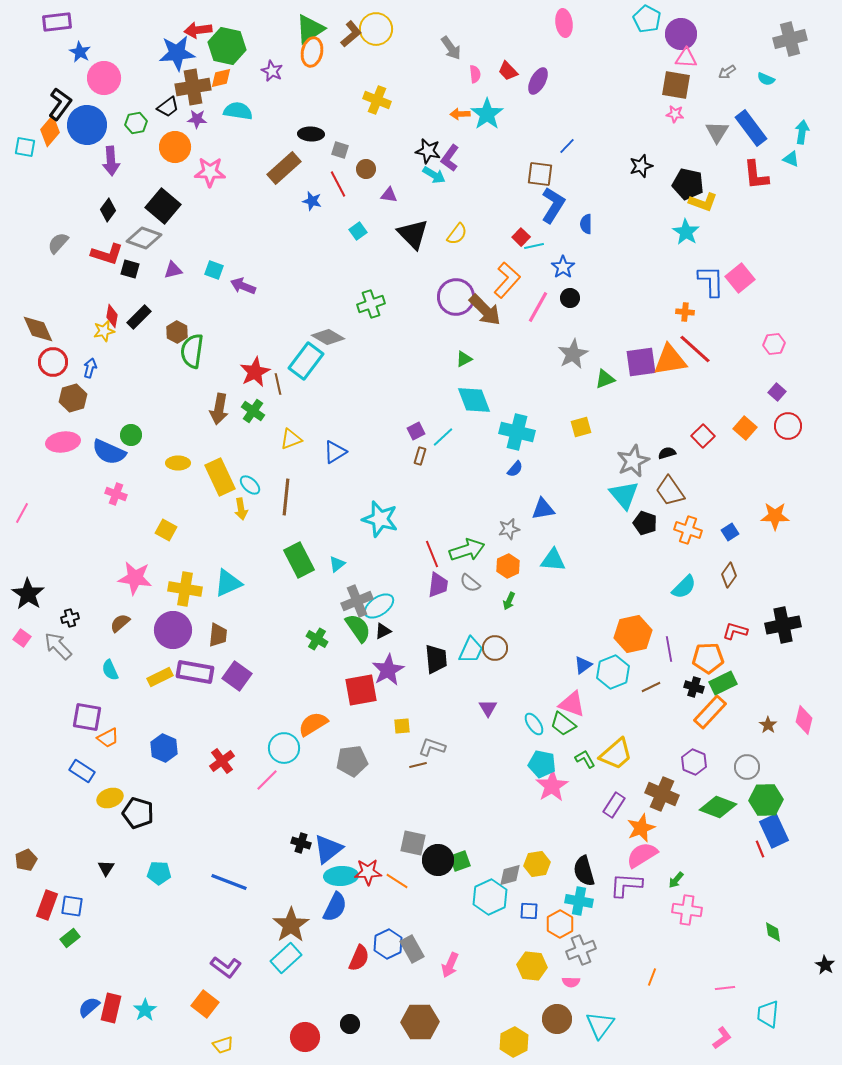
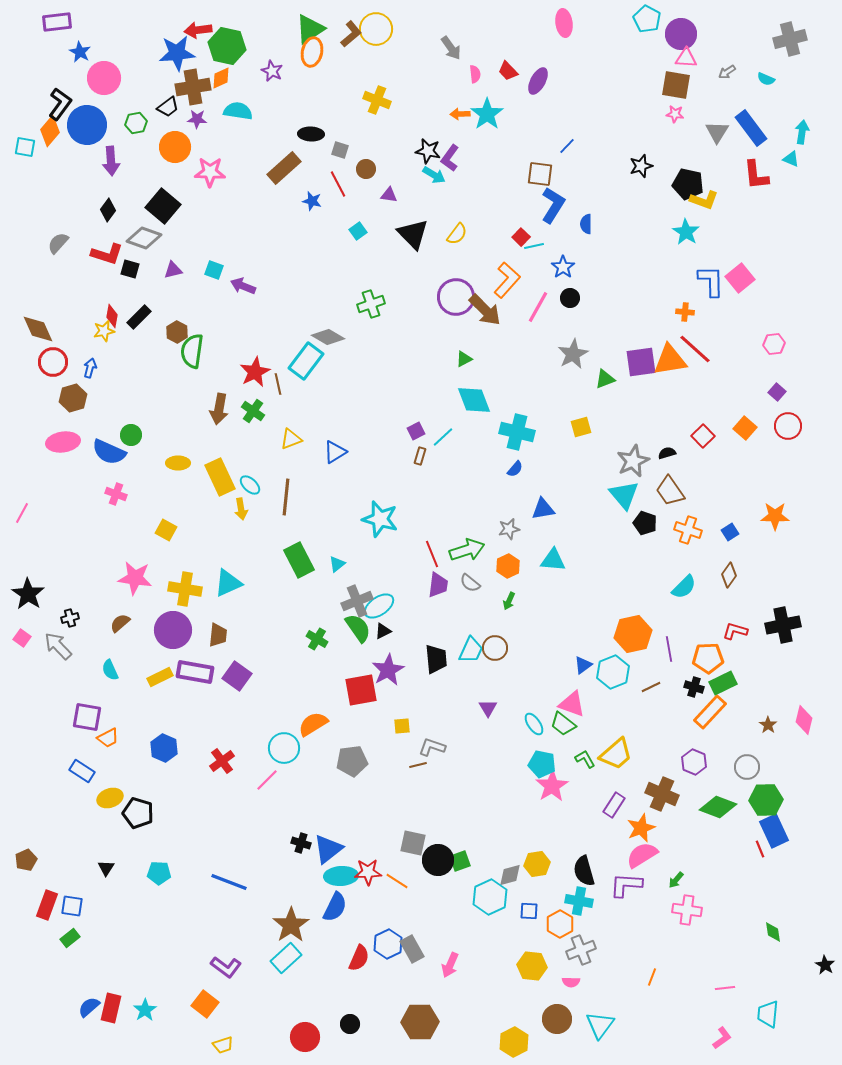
orange diamond at (221, 78): rotated 10 degrees counterclockwise
yellow L-shape at (703, 202): moved 1 px right, 2 px up
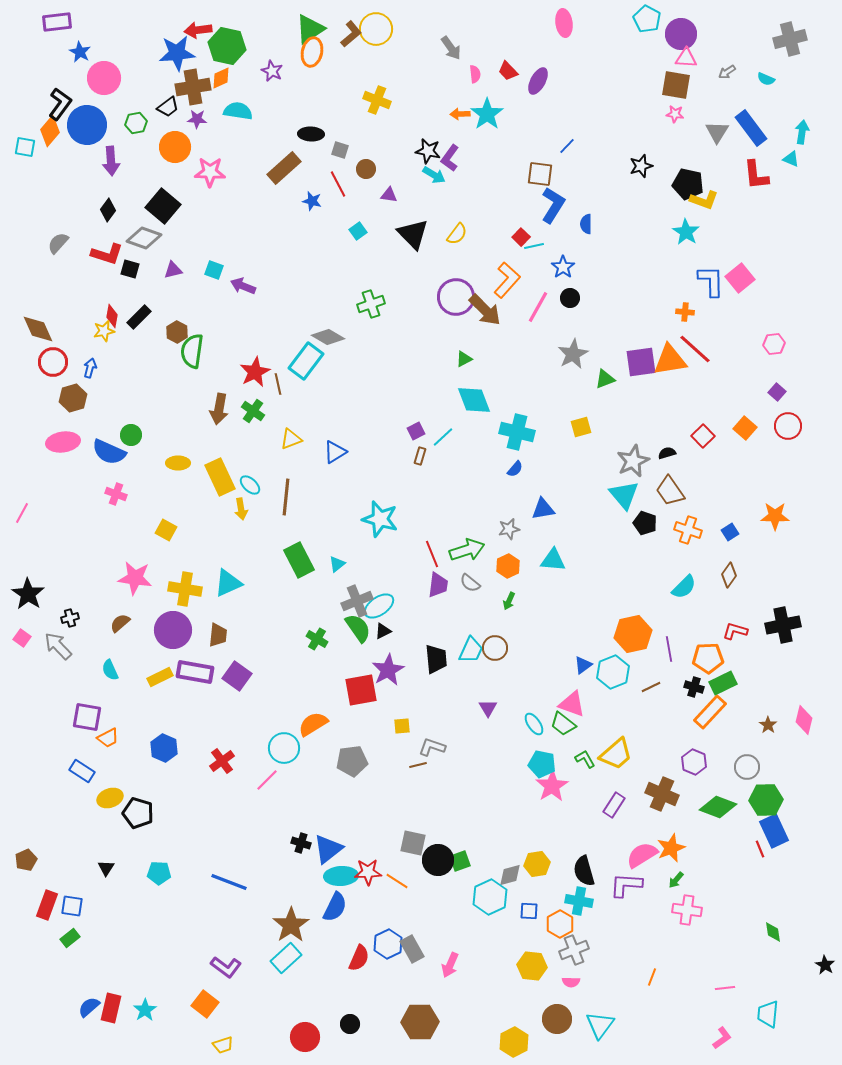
orange star at (641, 828): moved 30 px right, 20 px down
gray cross at (581, 950): moved 7 px left
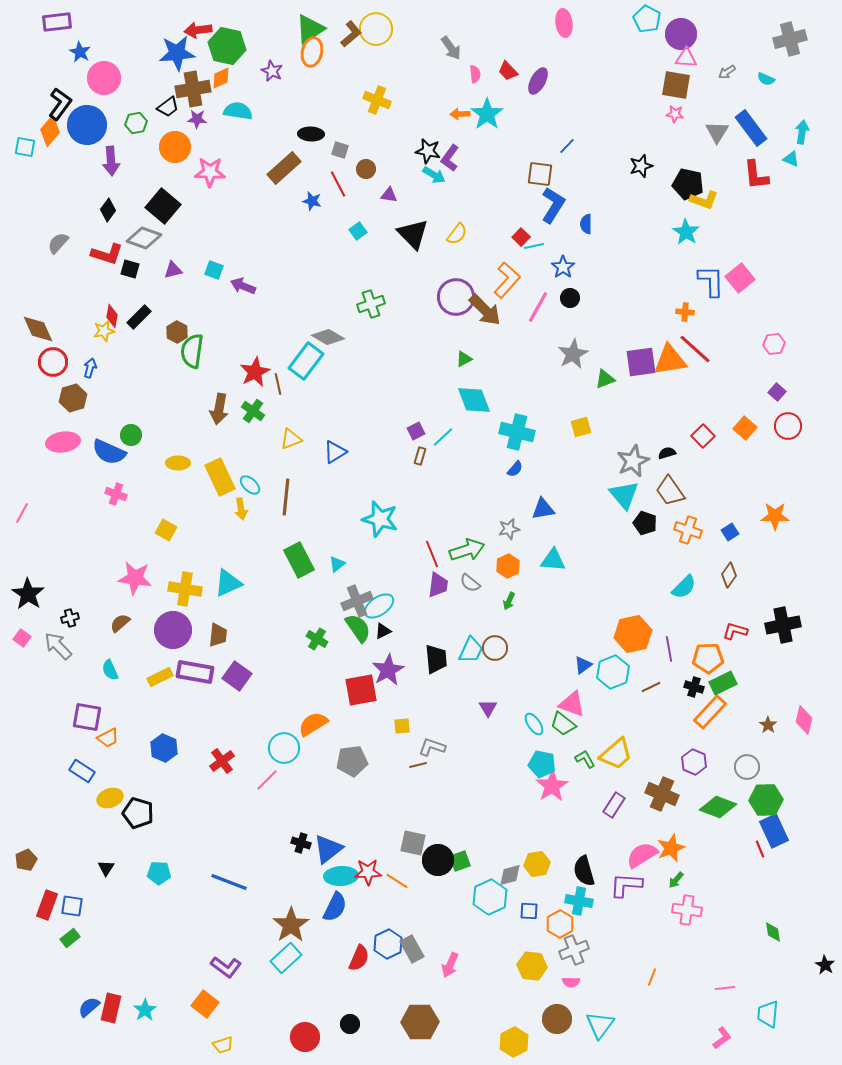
brown cross at (193, 87): moved 2 px down
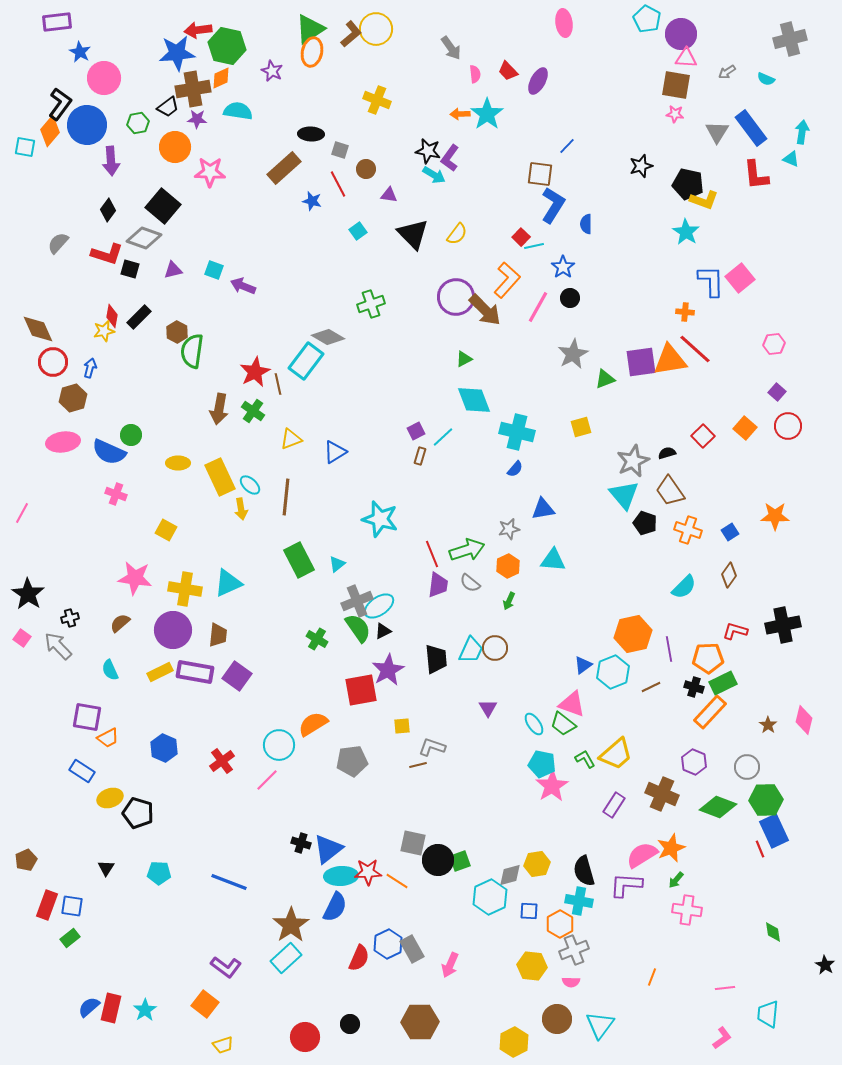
green hexagon at (136, 123): moved 2 px right
yellow rectangle at (160, 677): moved 5 px up
cyan circle at (284, 748): moved 5 px left, 3 px up
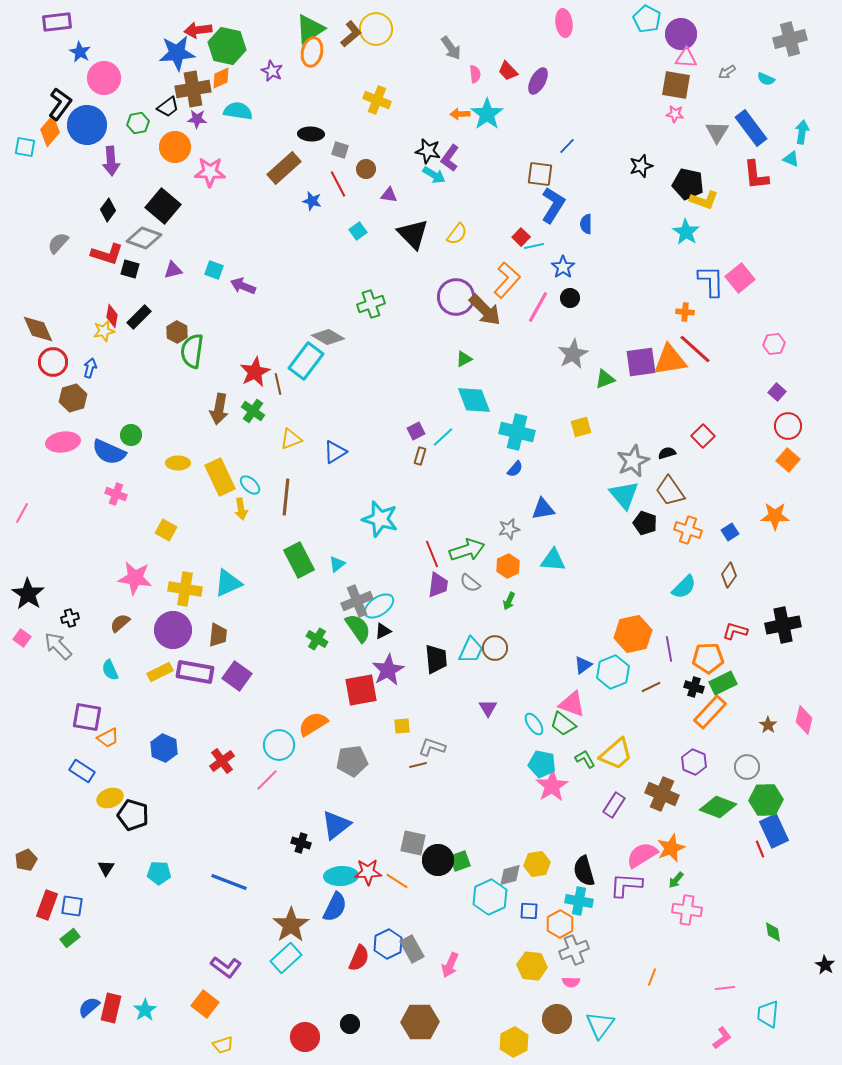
orange square at (745, 428): moved 43 px right, 32 px down
black pentagon at (138, 813): moved 5 px left, 2 px down
blue triangle at (328, 849): moved 8 px right, 24 px up
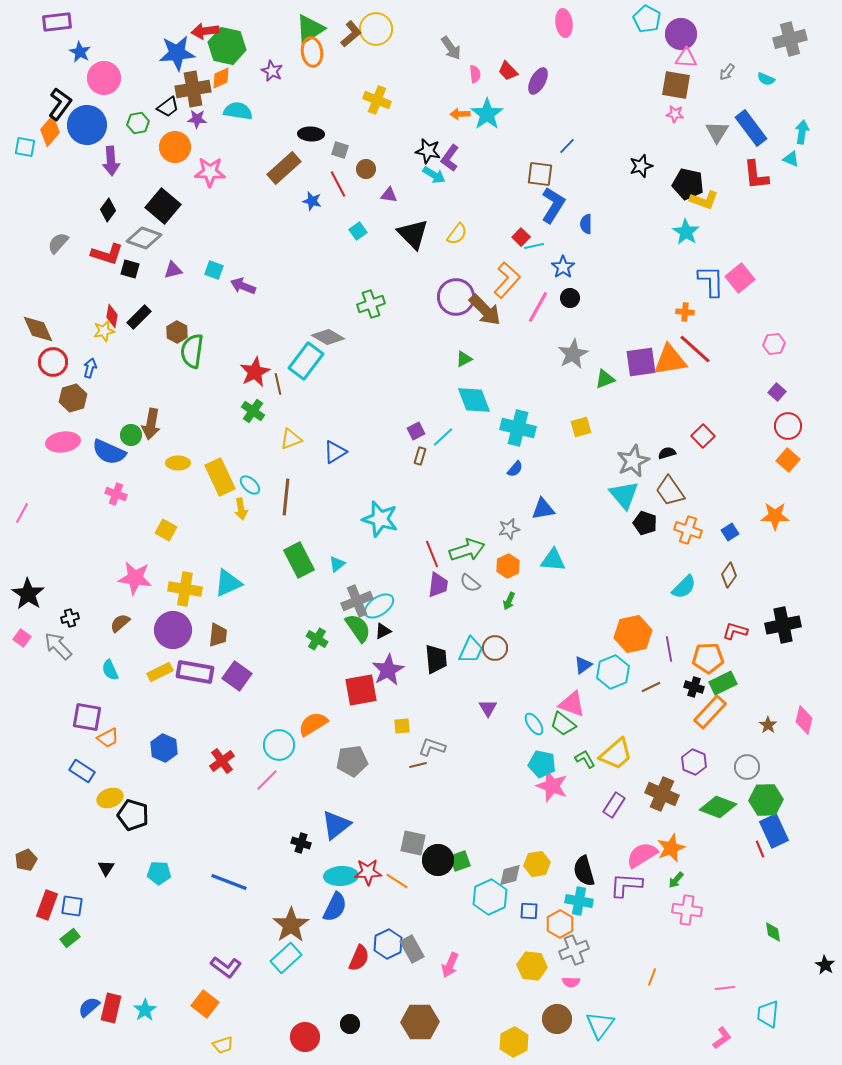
red arrow at (198, 30): moved 7 px right, 1 px down
orange ellipse at (312, 52): rotated 20 degrees counterclockwise
gray arrow at (727, 72): rotated 18 degrees counterclockwise
brown arrow at (219, 409): moved 68 px left, 15 px down
cyan cross at (517, 432): moved 1 px right, 4 px up
pink star at (552, 786): rotated 20 degrees counterclockwise
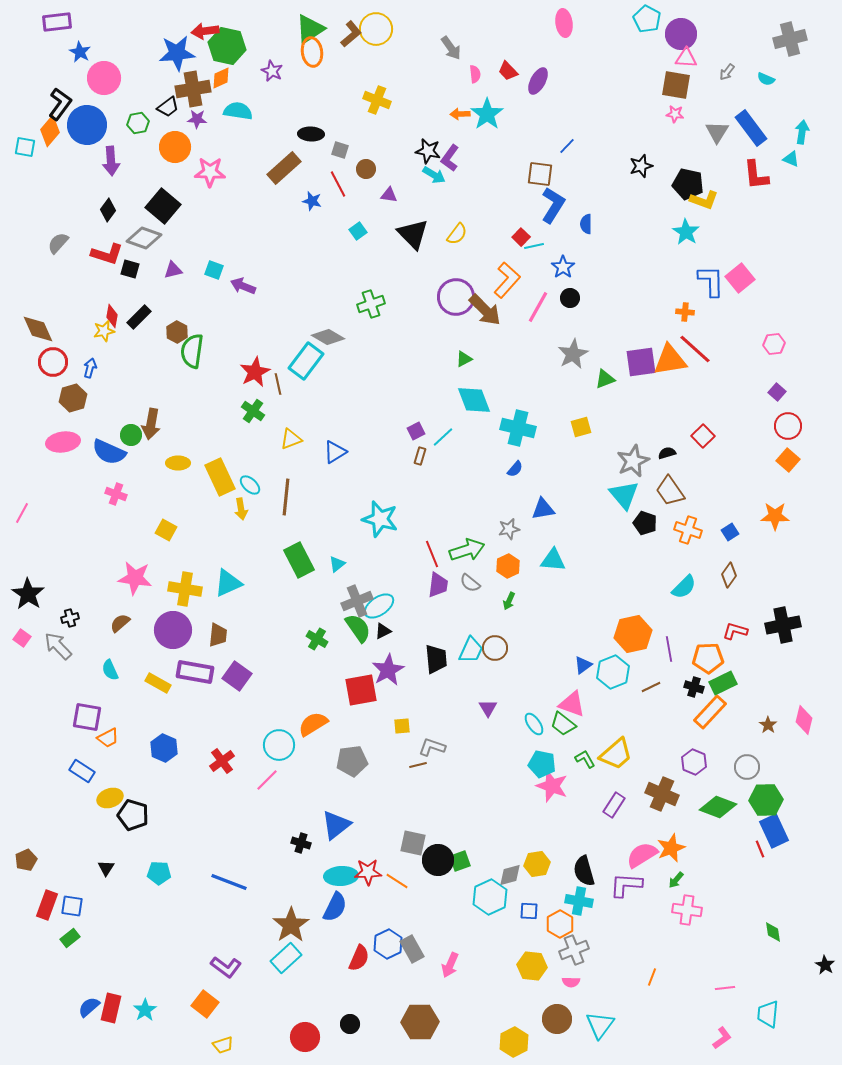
yellow rectangle at (160, 672): moved 2 px left, 11 px down; rotated 55 degrees clockwise
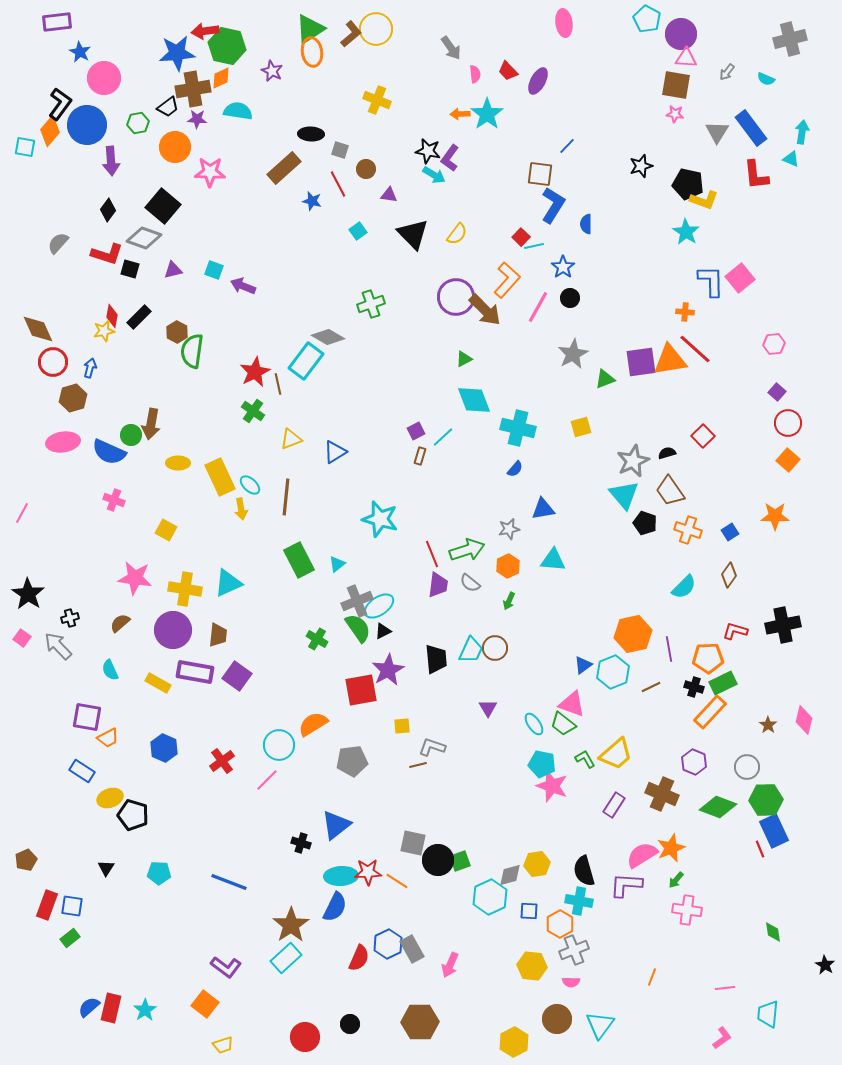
red circle at (788, 426): moved 3 px up
pink cross at (116, 494): moved 2 px left, 6 px down
